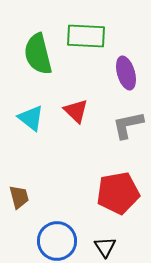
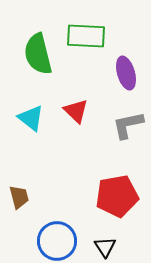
red pentagon: moved 1 px left, 3 px down
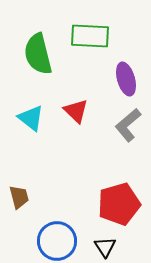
green rectangle: moved 4 px right
purple ellipse: moved 6 px down
gray L-shape: rotated 28 degrees counterclockwise
red pentagon: moved 2 px right, 8 px down; rotated 6 degrees counterclockwise
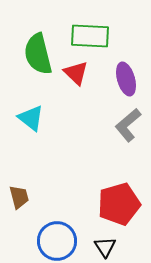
red triangle: moved 38 px up
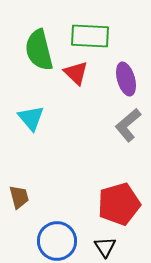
green semicircle: moved 1 px right, 4 px up
cyan triangle: rotated 12 degrees clockwise
